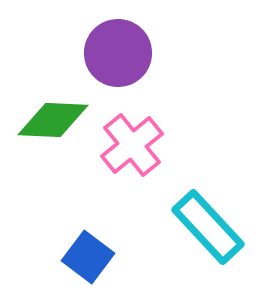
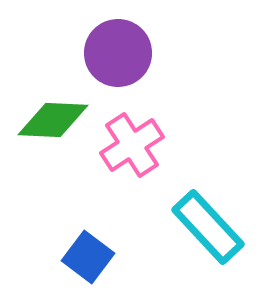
pink cross: rotated 6 degrees clockwise
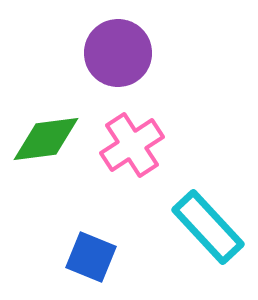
green diamond: moved 7 px left, 19 px down; rotated 10 degrees counterclockwise
blue square: moved 3 px right; rotated 15 degrees counterclockwise
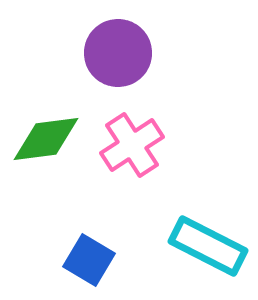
cyan rectangle: moved 19 px down; rotated 20 degrees counterclockwise
blue square: moved 2 px left, 3 px down; rotated 9 degrees clockwise
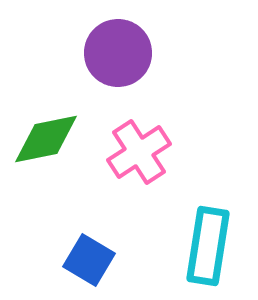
green diamond: rotated 4 degrees counterclockwise
pink cross: moved 7 px right, 7 px down
cyan rectangle: rotated 72 degrees clockwise
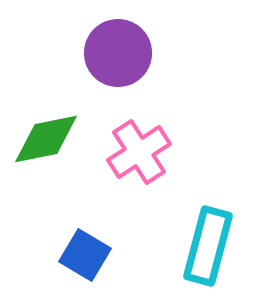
cyan rectangle: rotated 6 degrees clockwise
blue square: moved 4 px left, 5 px up
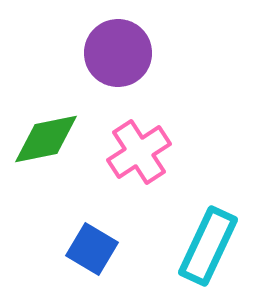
cyan rectangle: rotated 10 degrees clockwise
blue square: moved 7 px right, 6 px up
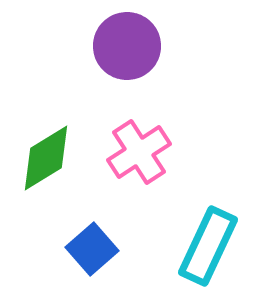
purple circle: moved 9 px right, 7 px up
green diamond: moved 19 px down; rotated 20 degrees counterclockwise
blue square: rotated 18 degrees clockwise
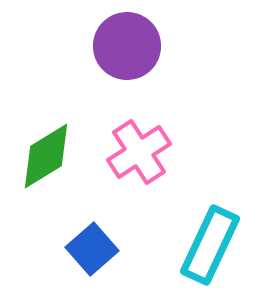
green diamond: moved 2 px up
cyan rectangle: moved 2 px right, 1 px up
